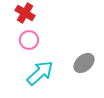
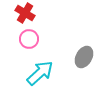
pink circle: moved 1 px up
gray ellipse: moved 6 px up; rotated 20 degrees counterclockwise
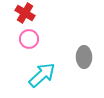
gray ellipse: rotated 30 degrees counterclockwise
cyan arrow: moved 2 px right, 2 px down
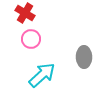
pink circle: moved 2 px right
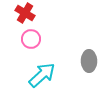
gray ellipse: moved 5 px right, 4 px down
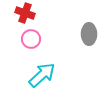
red cross: rotated 12 degrees counterclockwise
gray ellipse: moved 27 px up
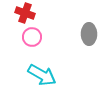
pink circle: moved 1 px right, 2 px up
cyan arrow: rotated 72 degrees clockwise
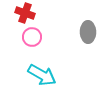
gray ellipse: moved 1 px left, 2 px up
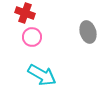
gray ellipse: rotated 15 degrees counterclockwise
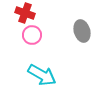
gray ellipse: moved 6 px left, 1 px up
pink circle: moved 2 px up
